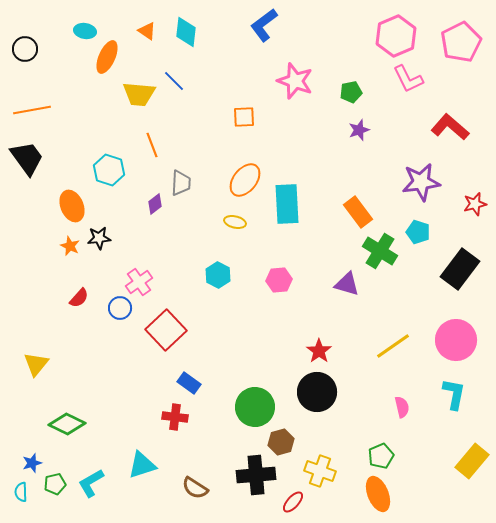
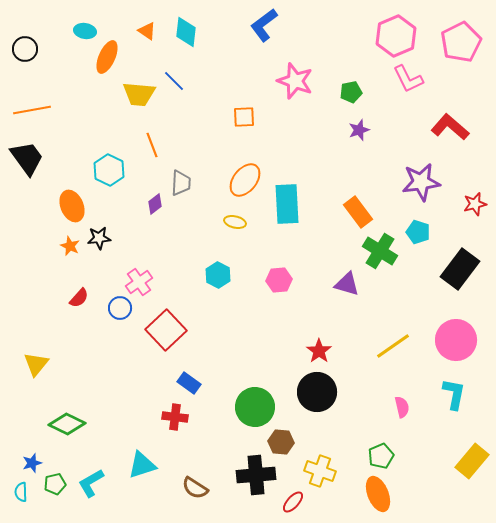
cyan hexagon at (109, 170): rotated 8 degrees clockwise
brown hexagon at (281, 442): rotated 20 degrees clockwise
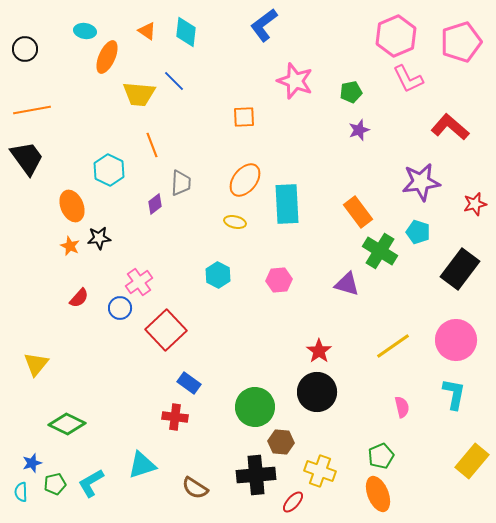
pink pentagon at (461, 42): rotated 9 degrees clockwise
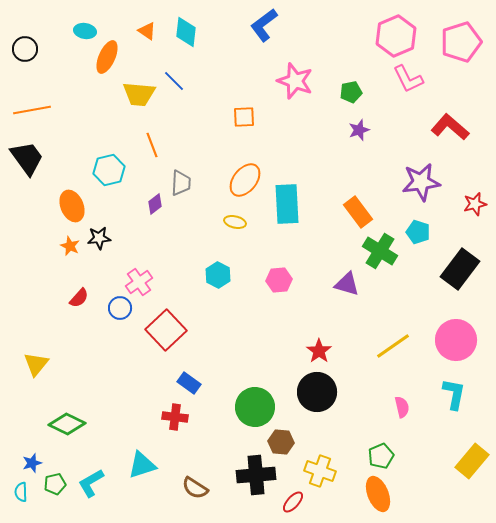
cyan hexagon at (109, 170): rotated 20 degrees clockwise
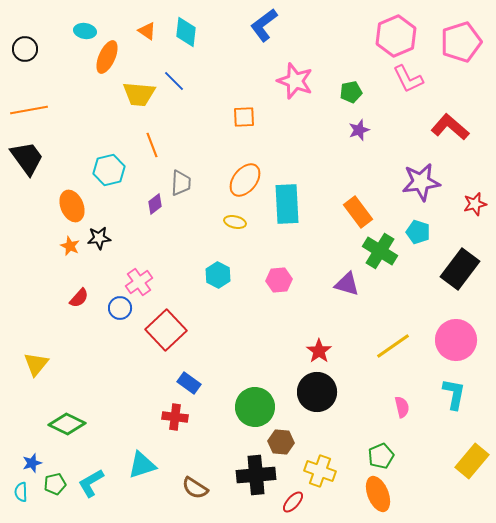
orange line at (32, 110): moved 3 px left
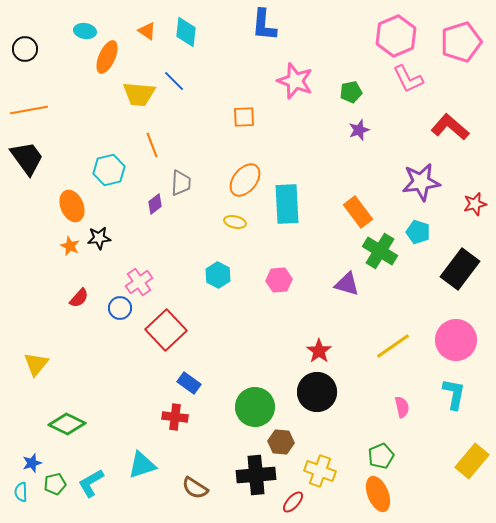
blue L-shape at (264, 25): rotated 48 degrees counterclockwise
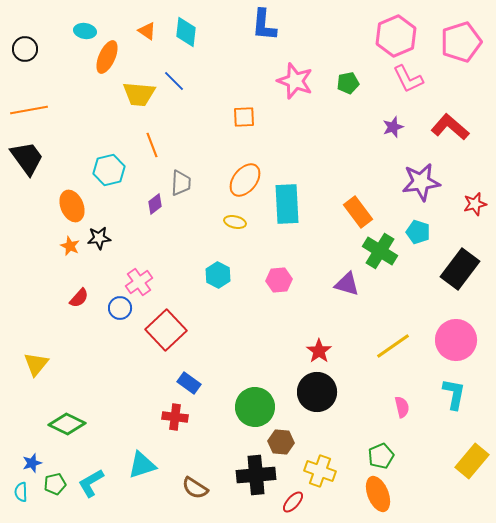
green pentagon at (351, 92): moved 3 px left, 9 px up
purple star at (359, 130): moved 34 px right, 3 px up
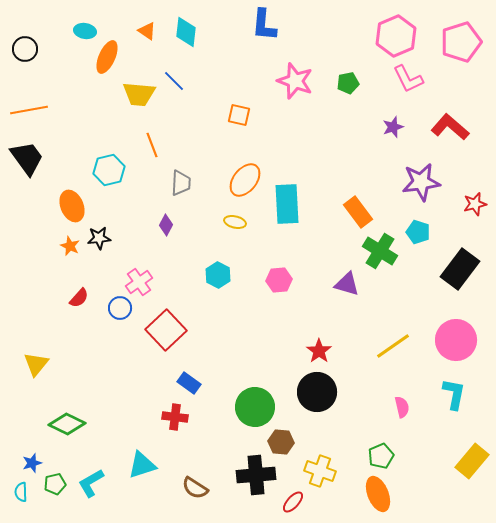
orange square at (244, 117): moved 5 px left, 2 px up; rotated 15 degrees clockwise
purple diamond at (155, 204): moved 11 px right, 21 px down; rotated 25 degrees counterclockwise
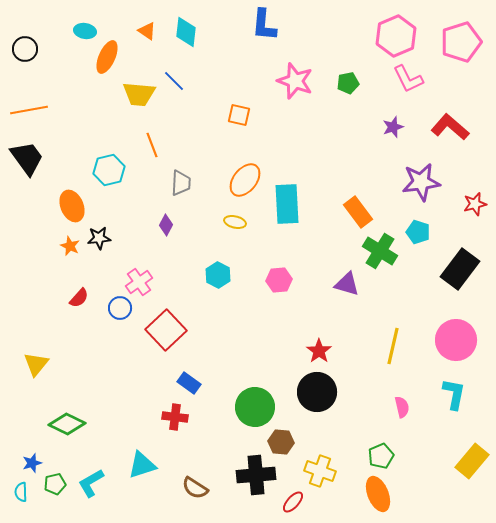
yellow line at (393, 346): rotated 42 degrees counterclockwise
